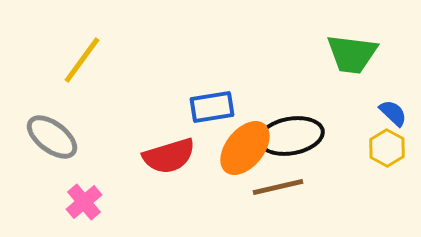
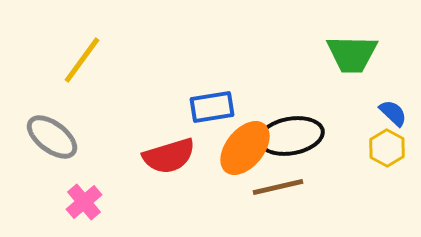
green trapezoid: rotated 6 degrees counterclockwise
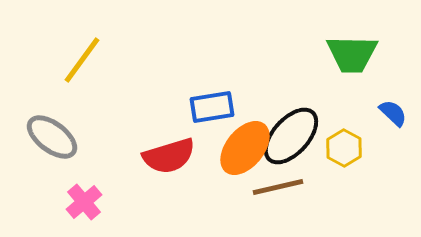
black ellipse: rotated 38 degrees counterclockwise
yellow hexagon: moved 43 px left
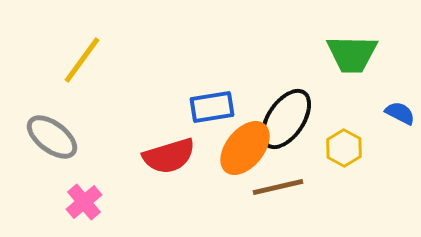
blue semicircle: moved 7 px right; rotated 16 degrees counterclockwise
black ellipse: moved 5 px left, 17 px up; rotated 8 degrees counterclockwise
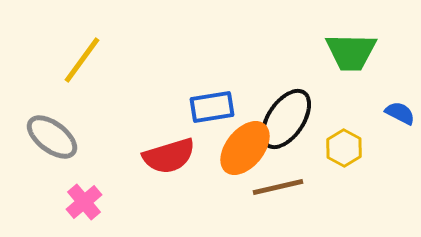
green trapezoid: moved 1 px left, 2 px up
